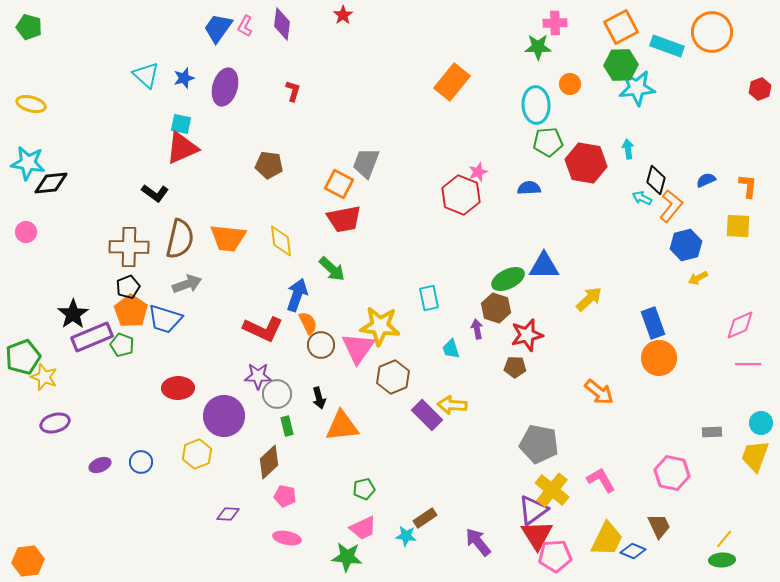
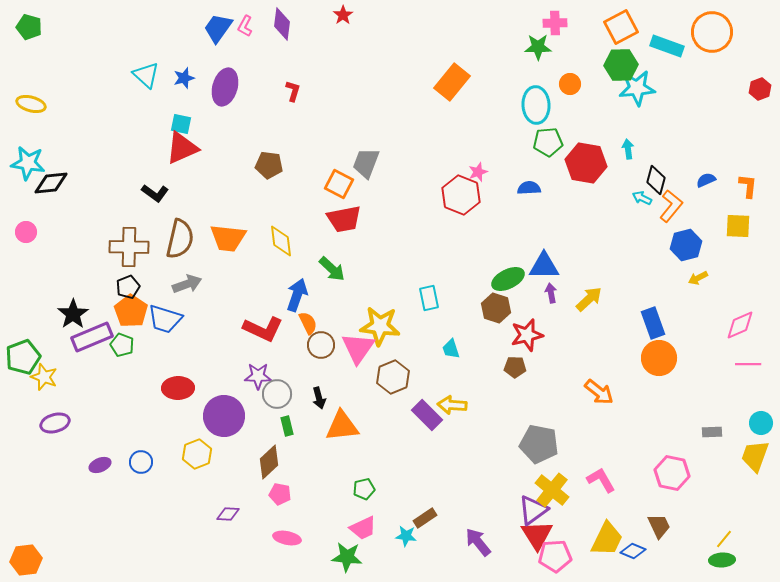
purple arrow at (477, 329): moved 74 px right, 36 px up
pink pentagon at (285, 496): moved 5 px left, 2 px up
orange hexagon at (28, 561): moved 2 px left, 1 px up
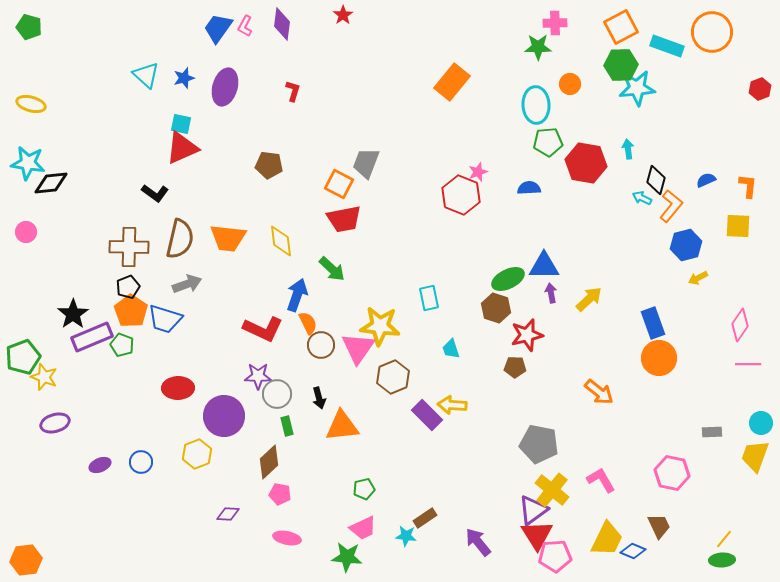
pink diamond at (740, 325): rotated 32 degrees counterclockwise
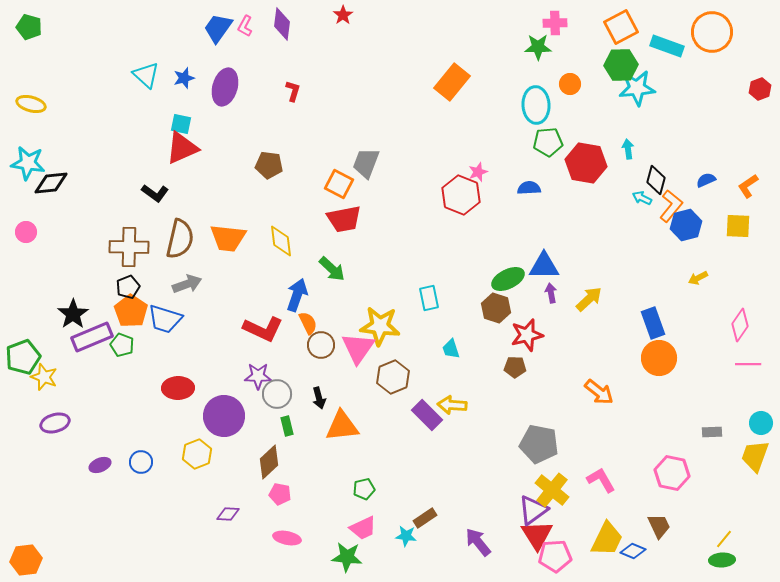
orange L-shape at (748, 186): rotated 130 degrees counterclockwise
blue hexagon at (686, 245): moved 20 px up
